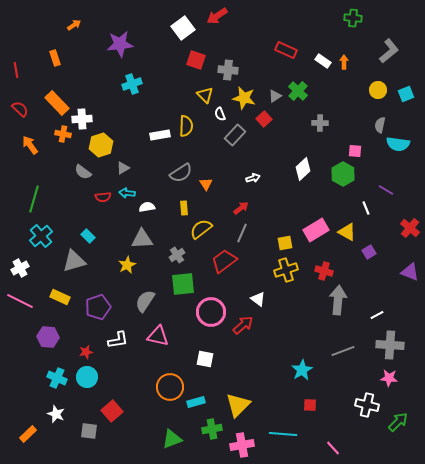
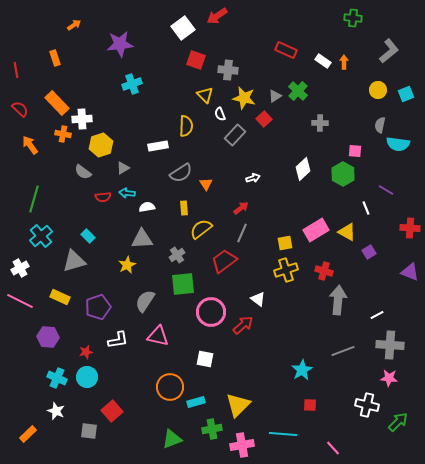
white rectangle at (160, 135): moved 2 px left, 11 px down
red cross at (410, 228): rotated 36 degrees counterclockwise
white star at (56, 414): moved 3 px up
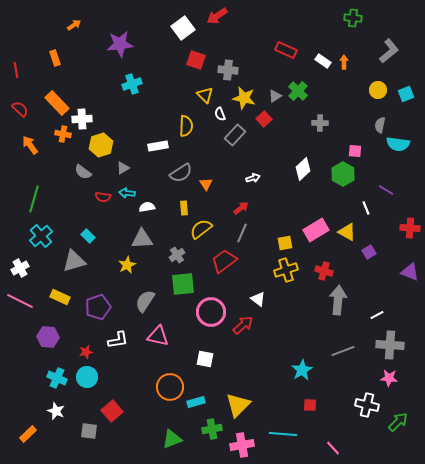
red semicircle at (103, 197): rotated 14 degrees clockwise
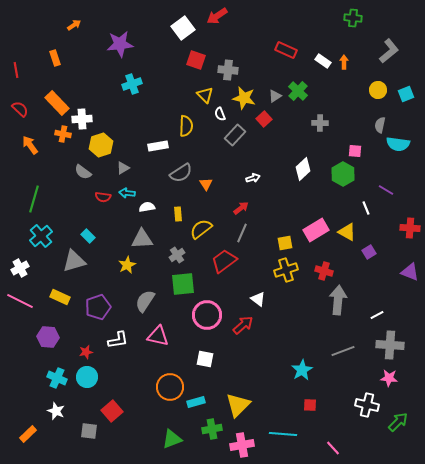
yellow rectangle at (184, 208): moved 6 px left, 6 px down
pink circle at (211, 312): moved 4 px left, 3 px down
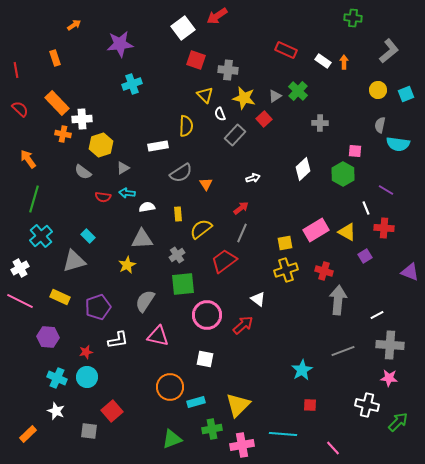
orange arrow at (30, 145): moved 2 px left, 14 px down
red cross at (410, 228): moved 26 px left
purple square at (369, 252): moved 4 px left, 4 px down
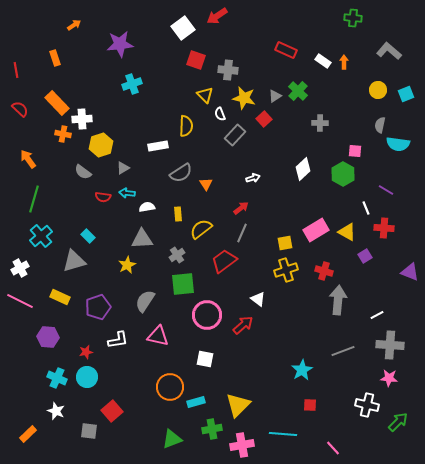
gray L-shape at (389, 51): rotated 100 degrees counterclockwise
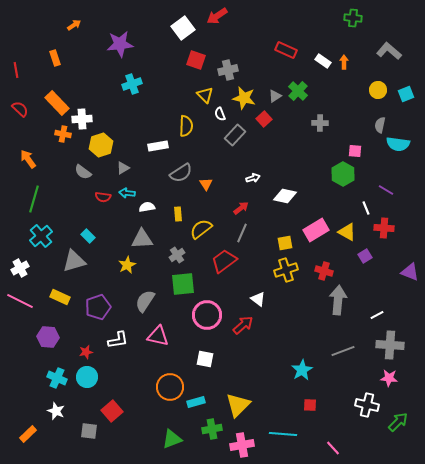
gray cross at (228, 70): rotated 18 degrees counterclockwise
white diamond at (303, 169): moved 18 px left, 27 px down; rotated 55 degrees clockwise
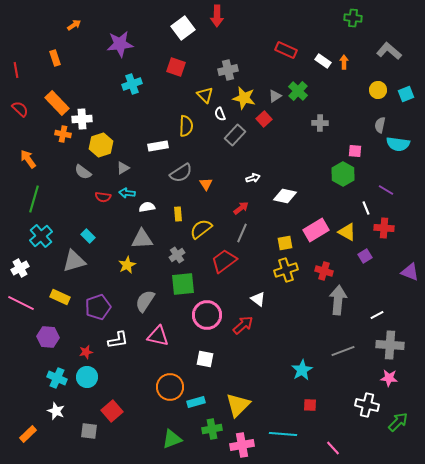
red arrow at (217, 16): rotated 55 degrees counterclockwise
red square at (196, 60): moved 20 px left, 7 px down
pink line at (20, 301): moved 1 px right, 2 px down
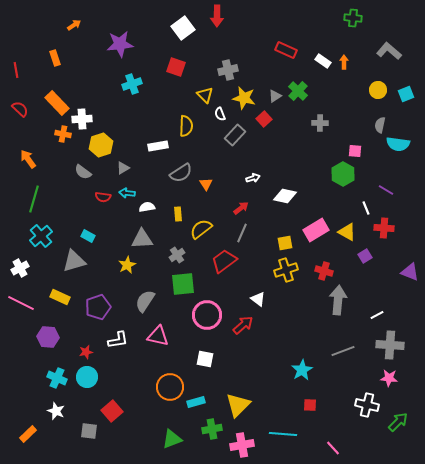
cyan rectangle at (88, 236): rotated 16 degrees counterclockwise
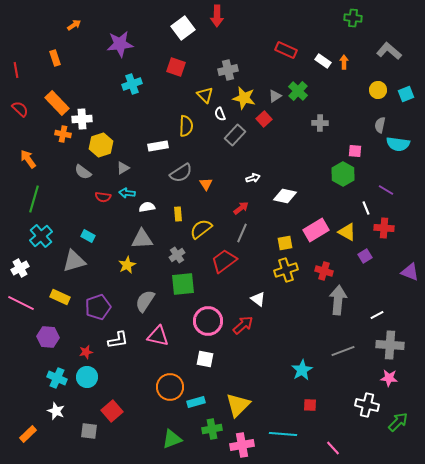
pink circle at (207, 315): moved 1 px right, 6 px down
